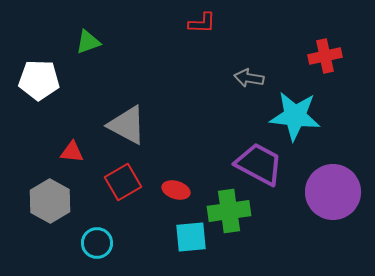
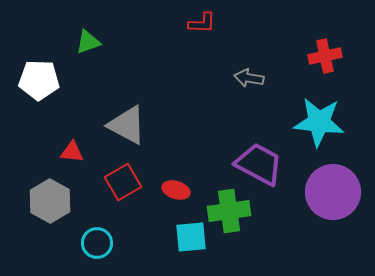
cyan star: moved 24 px right, 6 px down
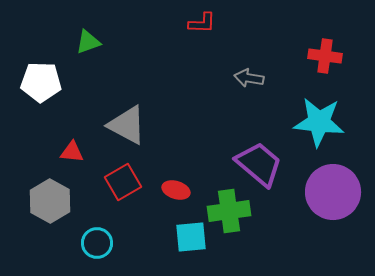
red cross: rotated 20 degrees clockwise
white pentagon: moved 2 px right, 2 px down
purple trapezoid: rotated 12 degrees clockwise
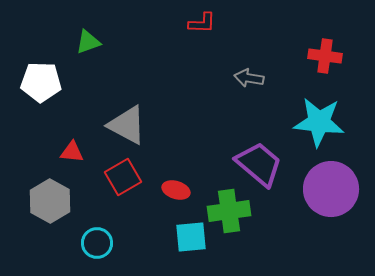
red square: moved 5 px up
purple circle: moved 2 px left, 3 px up
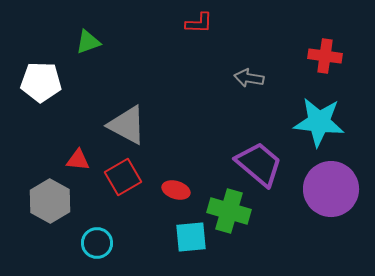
red L-shape: moved 3 px left
red triangle: moved 6 px right, 8 px down
green cross: rotated 24 degrees clockwise
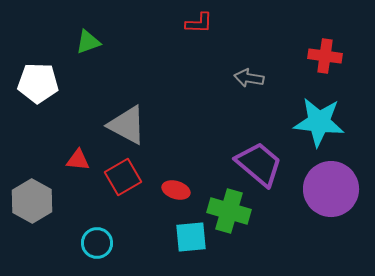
white pentagon: moved 3 px left, 1 px down
gray hexagon: moved 18 px left
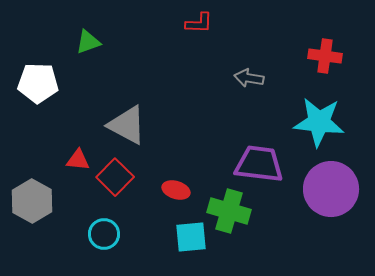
purple trapezoid: rotated 33 degrees counterclockwise
red square: moved 8 px left; rotated 15 degrees counterclockwise
cyan circle: moved 7 px right, 9 px up
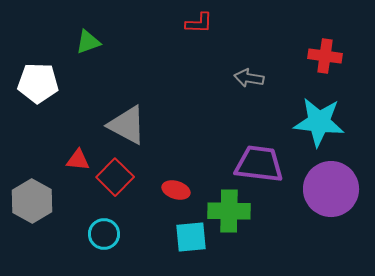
green cross: rotated 15 degrees counterclockwise
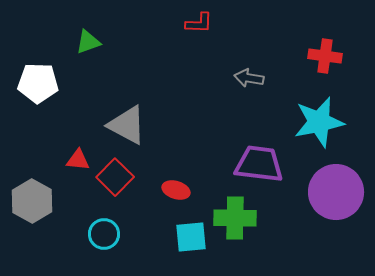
cyan star: rotated 18 degrees counterclockwise
purple circle: moved 5 px right, 3 px down
green cross: moved 6 px right, 7 px down
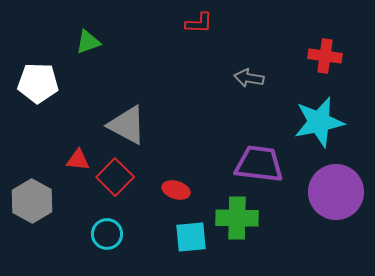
green cross: moved 2 px right
cyan circle: moved 3 px right
